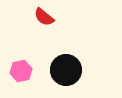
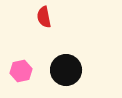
red semicircle: rotated 40 degrees clockwise
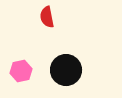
red semicircle: moved 3 px right
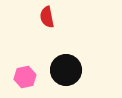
pink hexagon: moved 4 px right, 6 px down
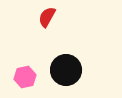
red semicircle: rotated 40 degrees clockwise
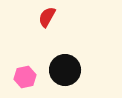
black circle: moved 1 px left
